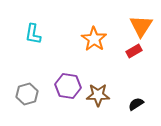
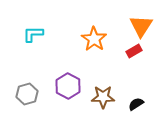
cyan L-shape: rotated 80 degrees clockwise
purple hexagon: rotated 20 degrees clockwise
brown star: moved 5 px right, 2 px down
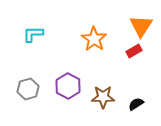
gray hexagon: moved 1 px right, 5 px up
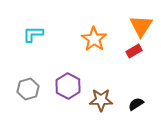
brown star: moved 2 px left, 3 px down
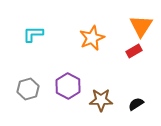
orange star: moved 2 px left, 1 px up; rotated 15 degrees clockwise
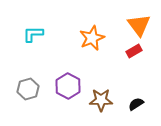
orange triangle: moved 2 px left, 1 px up; rotated 10 degrees counterclockwise
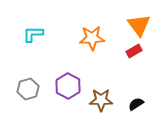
orange star: rotated 20 degrees clockwise
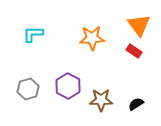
red rectangle: rotated 63 degrees clockwise
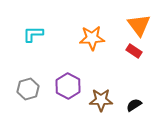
black semicircle: moved 2 px left, 1 px down
